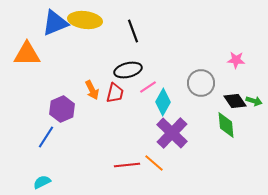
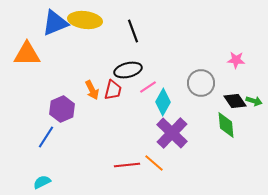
red trapezoid: moved 2 px left, 3 px up
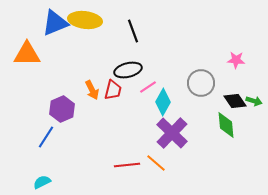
orange line: moved 2 px right
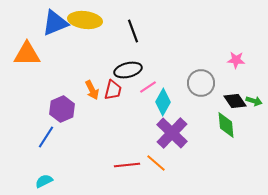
cyan semicircle: moved 2 px right, 1 px up
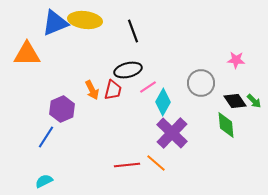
green arrow: rotated 28 degrees clockwise
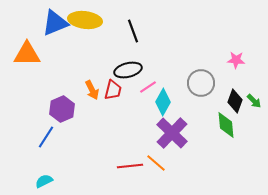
black diamond: rotated 55 degrees clockwise
red line: moved 3 px right, 1 px down
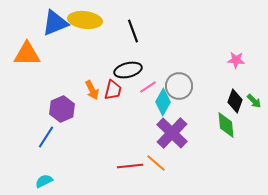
gray circle: moved 22 px left, 3 px down
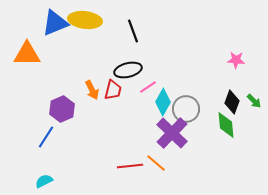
gray circle: moved 7 px right, 23 px down
black diamond: moved 3 px left, 1 px down
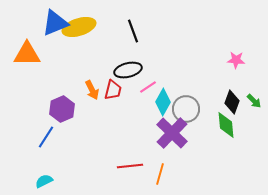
yellow ellipse: moved 6 px left, 7 px down; rotated 24 degrees counterclockwise
orange line: moved 4 px right, 11 px down; rotated 65 degrees clockwise
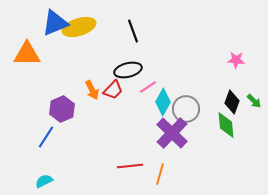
red trapezoid: rotated 30 degrees clockwise
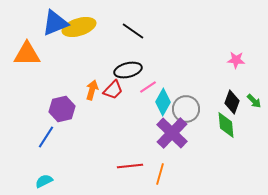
black line: rotated 35 degrees counterclockwise
orange arrow: rotated 138 degrees counterclockwise
purple hexagon: rotated 10 degrees clockwise
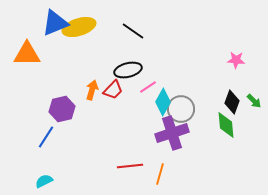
gray circle: moved 5 px left
purple cross: rotated 28 degrees clockwise
